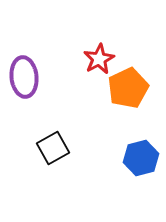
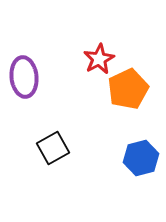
orange pentagon: moved 1 px down
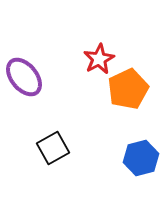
purple ellipse: rotated 33 degrees counterclockwise
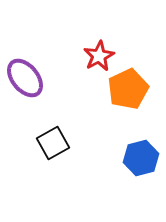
red star: moved 3 px up
purple ellipse: moved 1 px right, 1 px down
black square: moved 5 px up
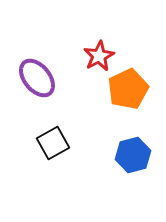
purple ellipse: moved 12 px right
blue hexagon: moved 8 px left, 3 px up
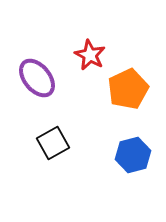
red star: moved 9 px left, 1 px up; rotated 16 degrees counterclockwise
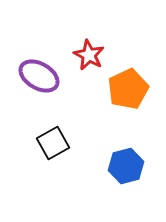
red star: moved 1 px left
purple ellipse: moved 2 px right, 2 px up; rotated 21 degrees counterclockwise
blue hexagon: moved 7 px left, 11 px down
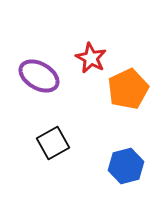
red star: moved 2 px right, 3 px down
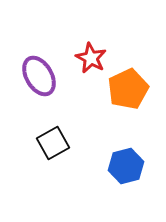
purple ellipse: rotated 30 degrees clockwise
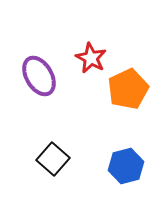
black square: moved 16 px down; rotated 20 degrees counterclockwise
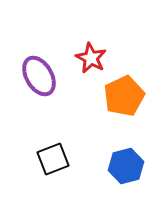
orange pentagon: moved 4 px left, 7 px down
black square: rotated 28 degrees clockwise
